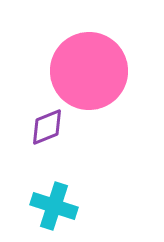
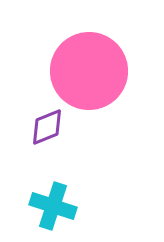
cyan cross: moved 1 px left
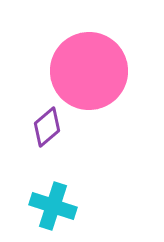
purple diamond: rotated 18 degrees counterclockwise
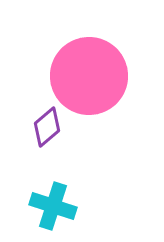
pink circle: moved 5 px down
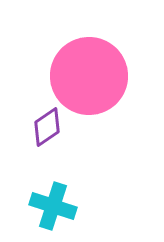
purple diamond: rotated 6 degrees clockwise
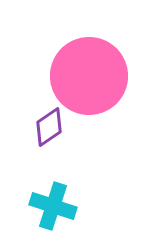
purple diamond: moved 2 px right
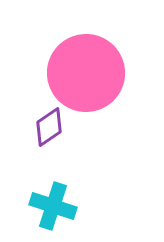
pink circle: moved 3 px left, 3 px up
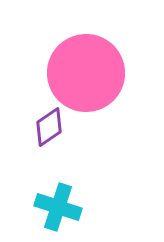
cyan cross: moved 5 px right, 1 px down
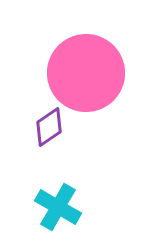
cyan cross: rotated 12 degrees clockwise
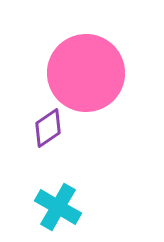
purple diamond: moved 1 px left, 1 px down
